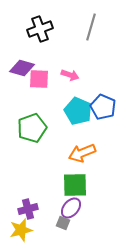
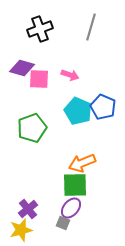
orange arrow: moved 10 px down
purple cross: rotated 24 degrees counterclockwise
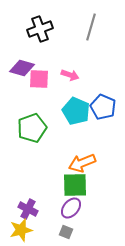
cyan pentagon: moved 2 px left
purple cross: rotated 24 degrees counterclockwise
gray square: moved 3 px right, 9 px down
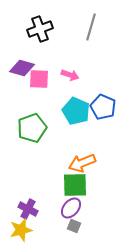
gray square: moved 8 px right, 6 px up
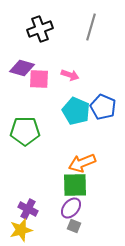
green pentagon: moved 7 px left, 3 px down; rotated 20 degrees clockwise
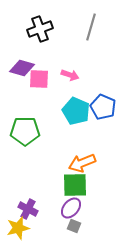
yellow star: moved 3 px left, 2 px up
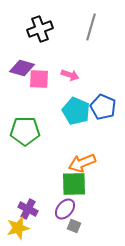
green square: moved 1 px left, 1 px up
purple ellipse: moved 6 px left, 1 px down
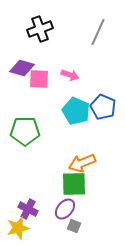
gray line: moved 7 px right, 5 px down; rotated 8 degrees clockwise
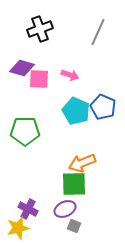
purple ellipse: rotated 25 degrees clockwise
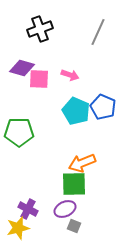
green pentagon: moved 6 px left, 1 px down
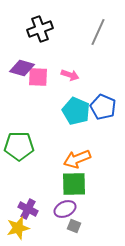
pink square: moved 1 px left, 2 px up
green pentagon: moved 14 px down
orange arrow: moved 5 px left, 4 px up
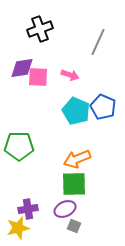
gray line: moved 10 px down
purple diamond: rotated 25 degrees counterclockwise
purple cross: rotated 36 degrees counterclockwise
